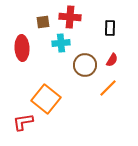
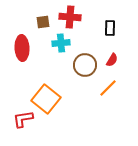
red L-shape: moved 3 px up
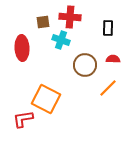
black rectangle: moved 2 px left
cyan cross: moved 3 px up; rotated 24 degrees clockwise
red semicircle: moved 1 px right, 1 px up; rotated 120 degrees counterclockwise
orange square: rotated 12 degrees counterclockwise
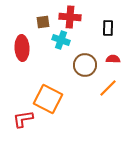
orange square: moved 2 px right
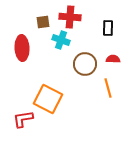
brown circle: moved 1 px up
orange line: rotated 60 degrees counterclockwise
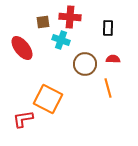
red ellipse: rotated 35 degrees counterclockwise
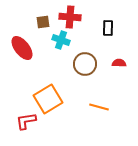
red semicircle: moved 6 px right, 4 px down
orange line: moved 9 px left, 19 px down; rotated 60 degrees counterclockwise
orange square: rotated 32 degrees clockwise
red L-shape: moved 3 px right, 2 px down
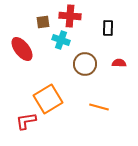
red cross: moved 1 px up
red ellipse: moved 1 px down
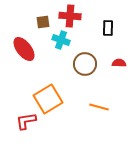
red ellipse: moved 2 px right
